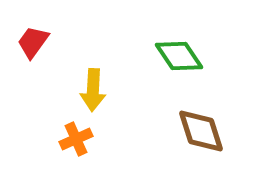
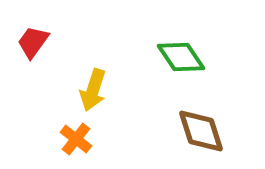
green diamond: moved 2 px right, 1 px down
yellow arrow: rotated 15 degrees clockwise
orange cross: rotated 28 degrees counterclockwise
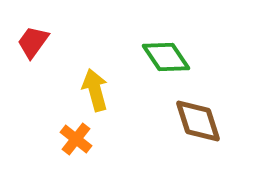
green diamond: moved 15 px left
yellow arrow: moved 2 px right; rotated 147 degrees clockwise
brown diamond: moved 3 px left, 10 px up
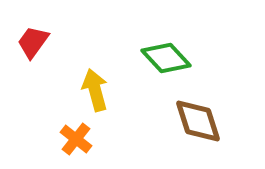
green diamond: moved 1 px down; rotated 9 degrees counterclockwise
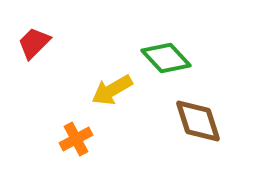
red trapezoid: moved 1 px right, 1 px down; rotated 9 degrees clockwise
yellow arrow: moved 17 px right; rotated 105 degrees counterclockwise
orange cross: rotated 24 degrees clockwise
